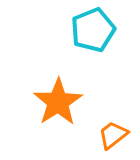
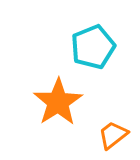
cyan pentagon: moved 17 px down
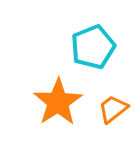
orange trapezoid: moved 26 px up
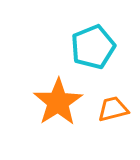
orange trapezoid: rotated 24 degrees clockwise
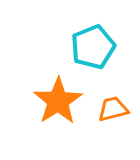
orange star: moved 1 px up
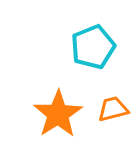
orange star: moved 13 px down
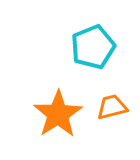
orange trapezoid: moved 1 px left, 2 px up
